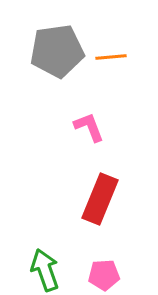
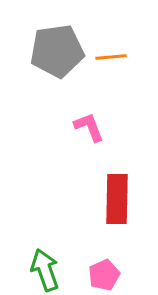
red rectangle: moved 17 px right; rotated 21 degrees counterclockwise
pink pentagon: rotated 20 degrees counterclockwise
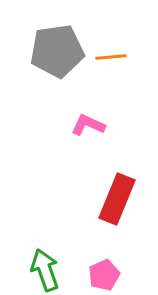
pink L-shape: moved 1 px left, 2 px up; rotated 44 degrees counterclockwise
red rectangle: rotated 21 degrees clockwise
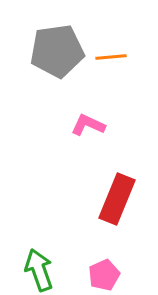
green arrow: moved 6 px left
